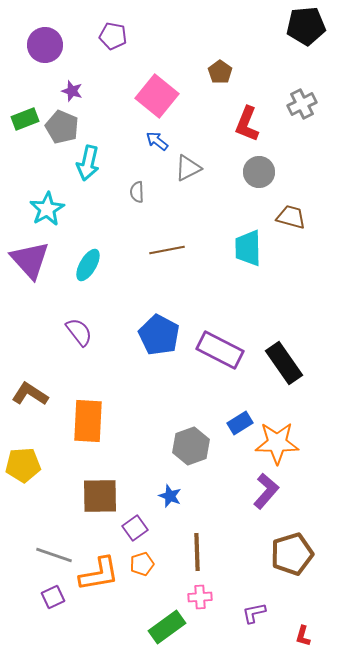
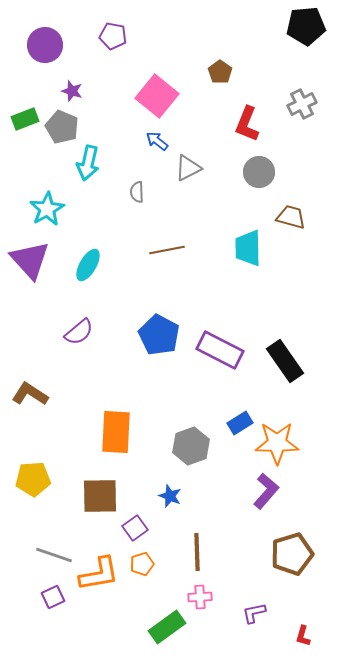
purple semicircle at (79, 332): rotated 88 degrees clockwise
black rectangle at (284, 363): moved 1 px right, 2 px up
orange rectangle at (88, 421): moved 28 px right, 11 px down
yellow pentagon at (23, 465): moved 10 px right, 14 px down
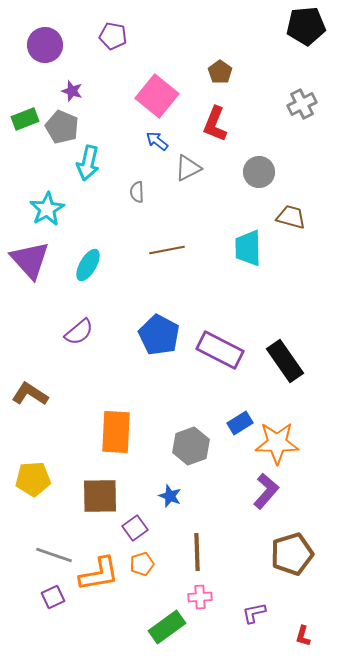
red L-shape at (247, 124): moved 32 px left
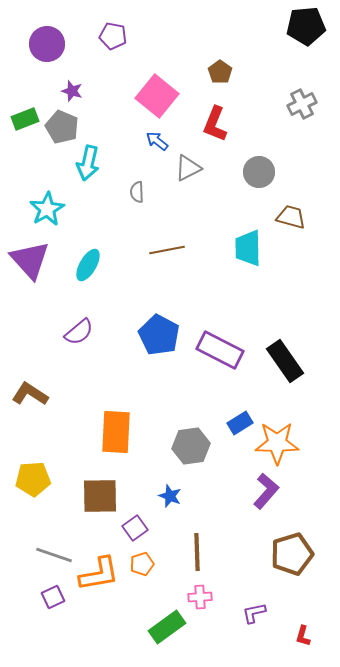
purple circle at (45, 45): moved 2 px right, 1 px up
gray hexagon at (191, 446): rotated 12 degrees clockwise
